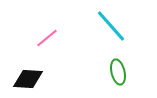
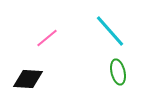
cyan line: moved 1 px left, 5 px down
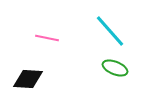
pink line: rotated 50 degrees clockwise
green ellipse: moved 3 px left, 4 px up; rotated 55 degrees counterclockwise
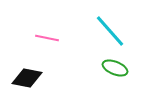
black diamond: moved 1 px left, 1 px up; rotated 8 degrees clockwise
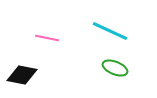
cyan line: rotated 24 degrees counterclockwise
black diamond: moved 5 px left, 3 px up
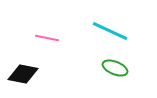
black diamond: moved 1 px right, 1 px up
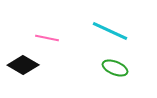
black diamond: moved 9 px up; rotated 20 degrees clockwise
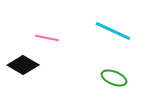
cyan line: moved 3 px right
green ellipse: moved 1 px left, 10 px down
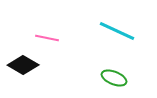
cyan line: moved 4 px right
